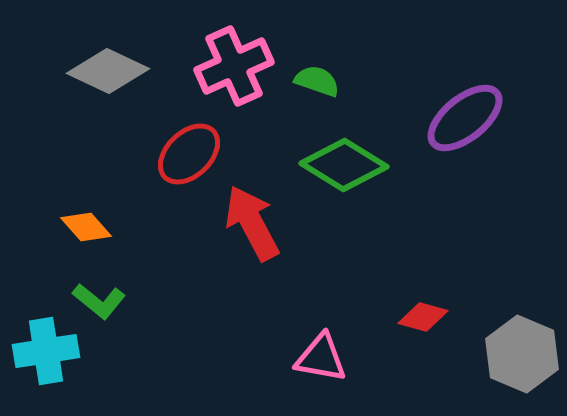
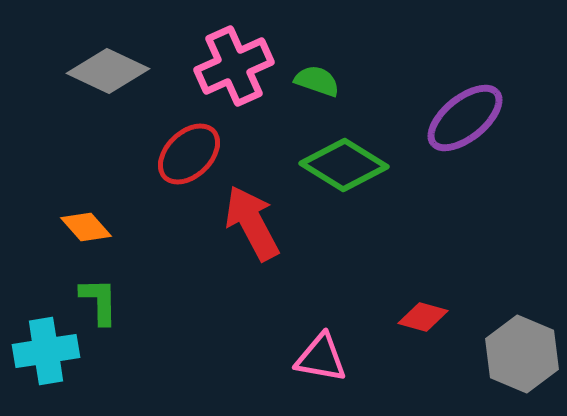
green L-shape: rotated 130 degrees counterclockwise
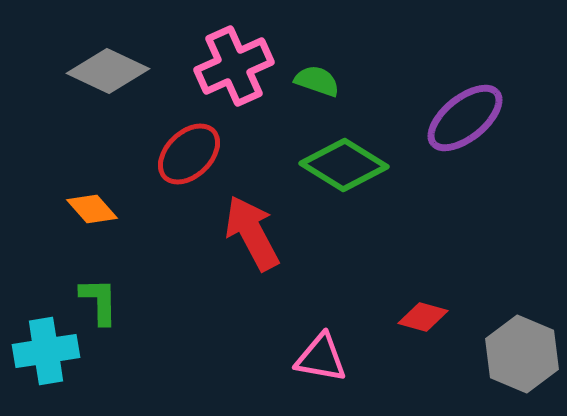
red arrow: moved 10 px down
orange diamond: moved 6 px right, 18 px up
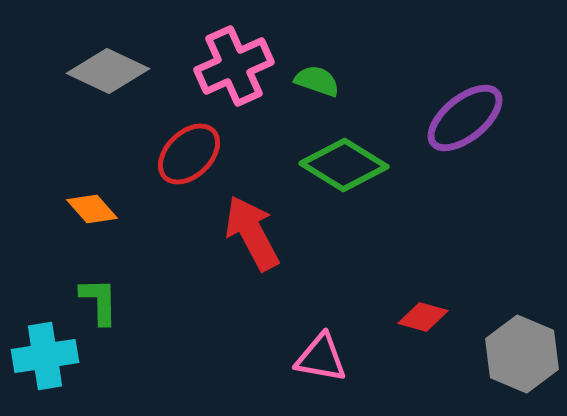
cyan cross: moved 1 px left, 5 px down
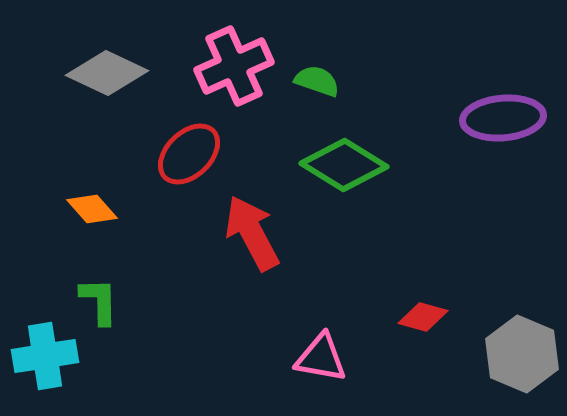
gray diamond: moved 1 px left, 2 px down
purple ellipse: moved 38 px right; rotated 34 degrees clockwise
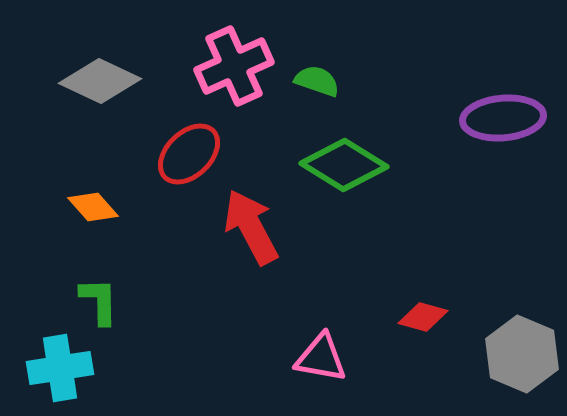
gray diamond: moved 7 px left, 8 px down
orange diamond: moved 1 px right, 2 px up
red arrow: moved 1 px left, 6 px up
cyan cross: moved 15 px right, 12 px down
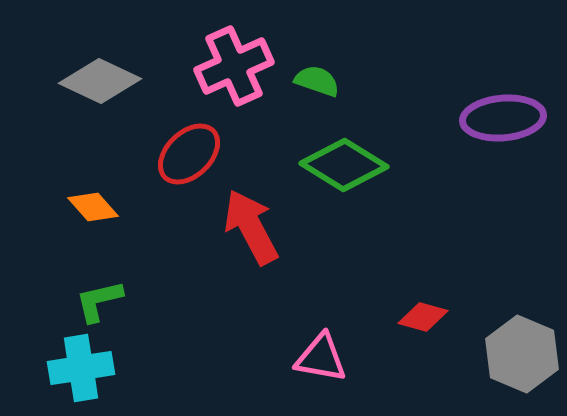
green L-shape: rotated 102 degrees counterclockwise
cyan cross: moved 21 px right
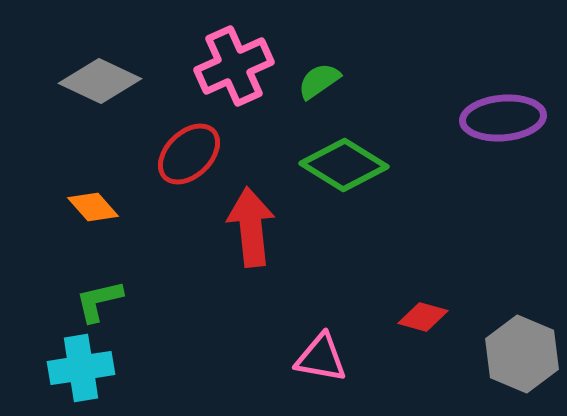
green semicircle: moved 2 px right; rotated 54 degrees counterclockwise
red arrow: rotated 22 degrees clockwise
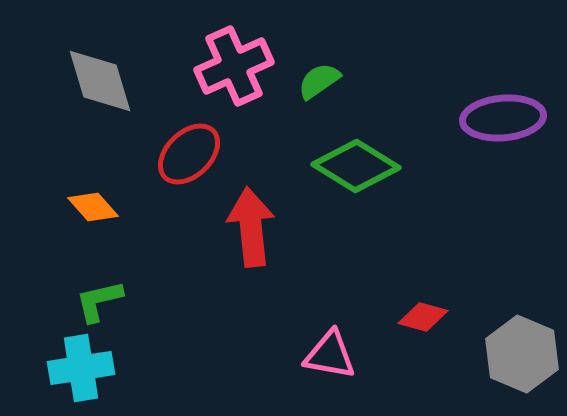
gray diamond: rotated 48 degrees clockwise
green diamond: moved 12 px right, 1 px down
pink triangle: moved 9 px right, 3 px up
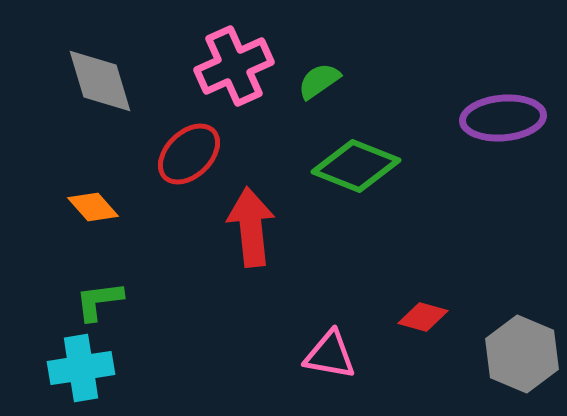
green diamond: rotated 10 degrees counterclockwise
green L-shape: rotated 6 degrees clockwise
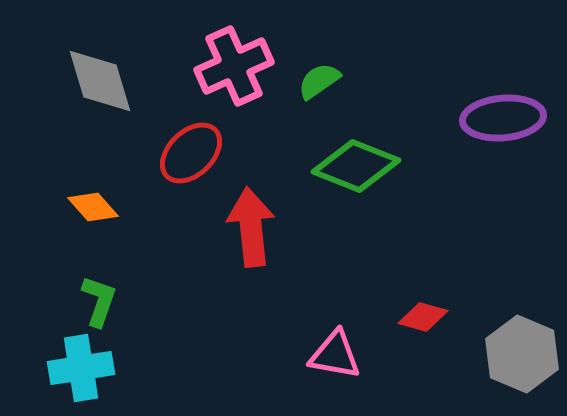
red ellipse: moved 2 px right, 1 px up
green L-shape: rotated 116 degrees clockwise
pink triangle: moved 5 px right
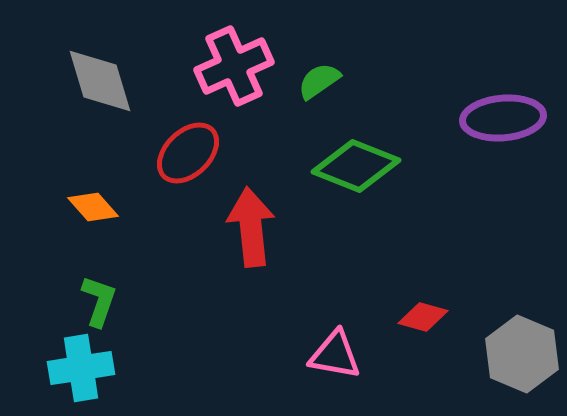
red ellipse: moved 3 px left
